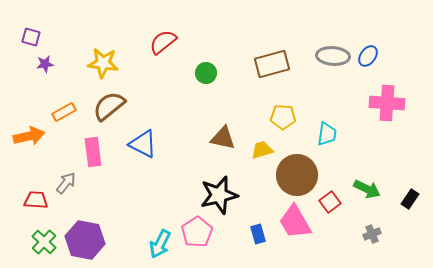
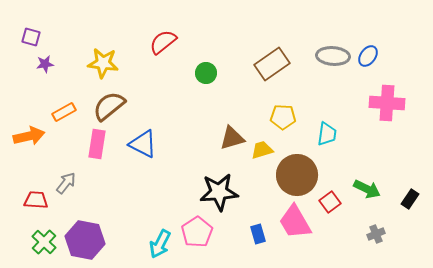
brown rectangle: rotated 20 degrees counterclockwise
brown triangle: moved 9 px right; rotated 28 degrees counterclockwise
pink rectangle: moved 4 px right, 8 px up; rotated 16 degrees clockwise
black star: moved 3 px up; rotated 9 degrees clockwise
gray cross: moved 4 px right
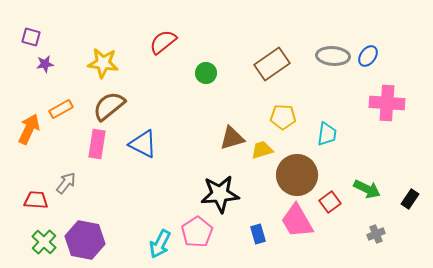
orange rectangle: moved 3 px left, 3 px up
orange arrow: moved 7 px up; rotated 52 degrees counterclockwise
black star: moved 1 px right, 2 px down
pink trapezoid: moved 2 px right, 1 px up
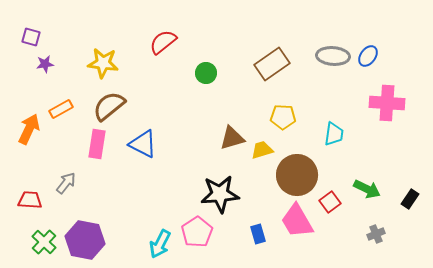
cyan trapezoid: moved 7 px right
red trapezoid: moved 6 px left
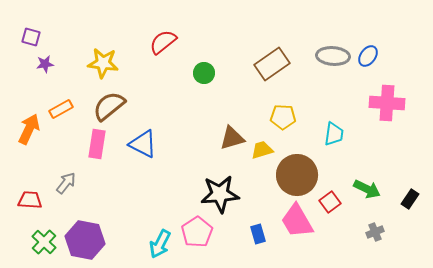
green circle: moved 2 px left
gray cross: moved 1 px left, 2 px up
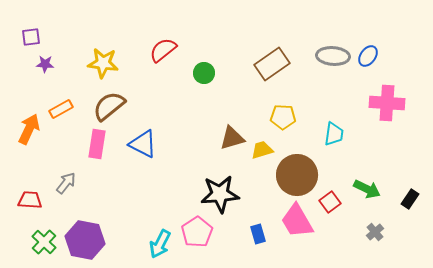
purple square: rotated 24 degrees counterclockwise
red semicircle: moved 8 px down
purple star: rotated 12 degrees clockwise
gray cross: rotated 18 degrees counterclockwise
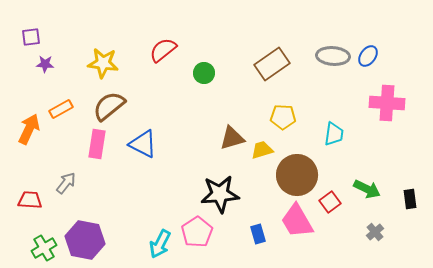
black rectangle: rotated 42 degrees counterclockwise
green cross: moved 6 px down; rotated 15 degrees clockwise
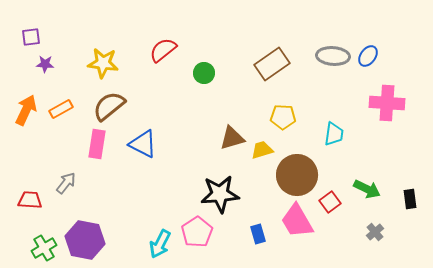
orange arrow: moved 3 px left, 19 px up
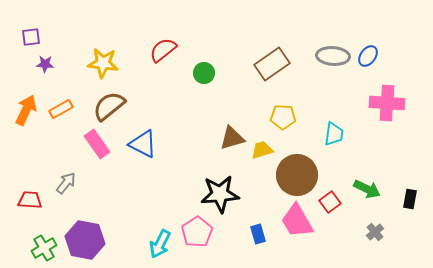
pink rectangle: rotated 44 degrees counterclockwise
black rectangle: rotated 18 degrees clockwise
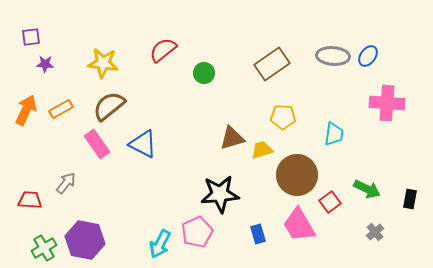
pink trapezoid: moved 2 px right, 4 px down
pink pentagon: rotated 8 degrees clockwise
